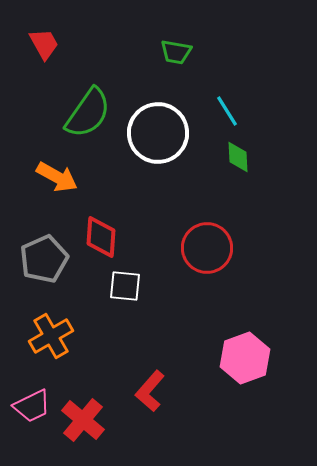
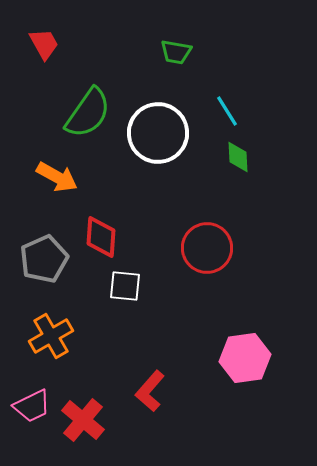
pink hexagon: rotated 12 degrees clockwise
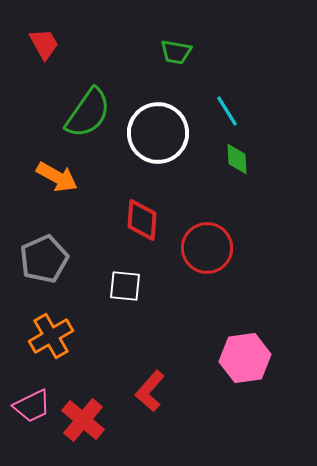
green diamond: moved 1 px left, 2 px down
red diamond: moved 41 px right, 17 px up
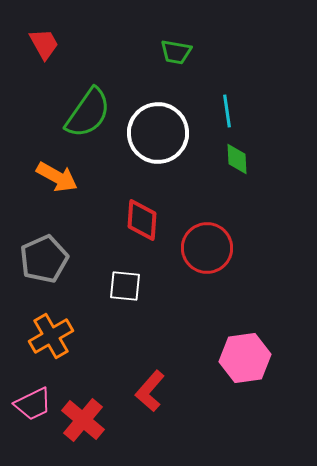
cyan line: rotated 24 degrees clockwise
pink trapezoid: moved 1 px right, 2 px up
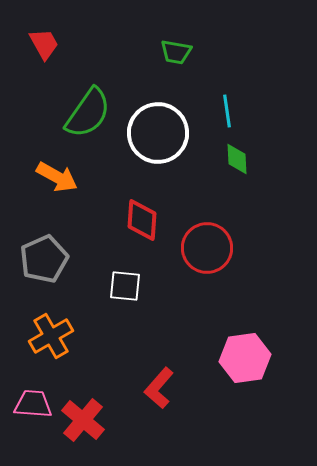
red L-shape: moved 9 px right, 3 px up
pink trapezoid: rotated 150 degrees counterclockwise
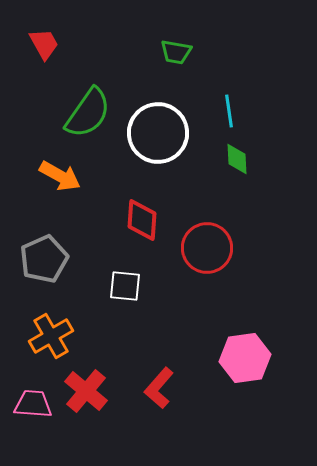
cyan line: moved 2 px right
orange arrow: moved 3 px right, 1 px up
red cross: moved 3 px right, 29 px up
